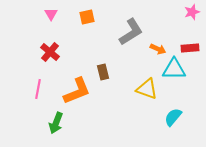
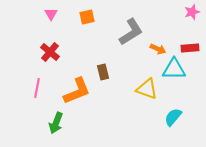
pink line: moved 1 px left, 1 px up
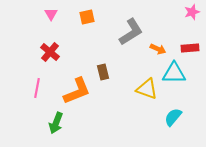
cyan triangle: moved 4 px down
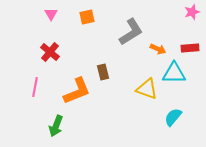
pink line: moved 2 px left, 1 px up
green arrow: moved 3 px down
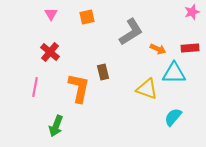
orange L-shape: moved 2 px right, 3 px up; rotated 56 degrees counterclockwise
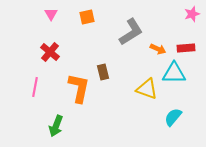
pink star: moved 2 px down
red rectangle: moved 4 px left
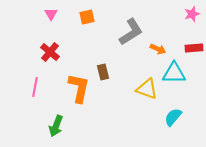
red rectangle: moved 8 px right
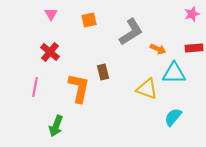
orange square: moved 2 px right, 3 px down
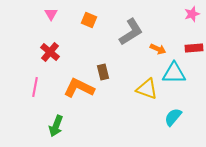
orange square: rotated 35 degrees clockwise
orange L-shape: rotated 76 degrees counterclockwise
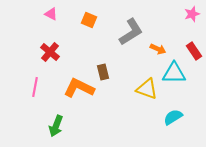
pink triangle: rotated 32 degrees counterclockwise
red rectangle: moved 3 px down; rotated 60 degrees clockwise
cyan semicircle: rotated 18 degrees clockwise
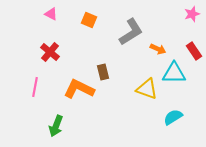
orange L-shape: moved 1 px down
